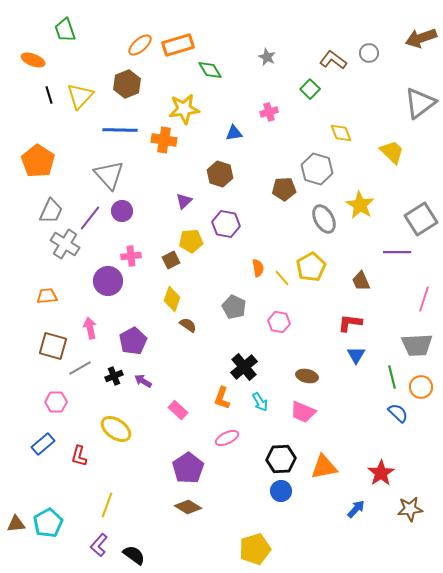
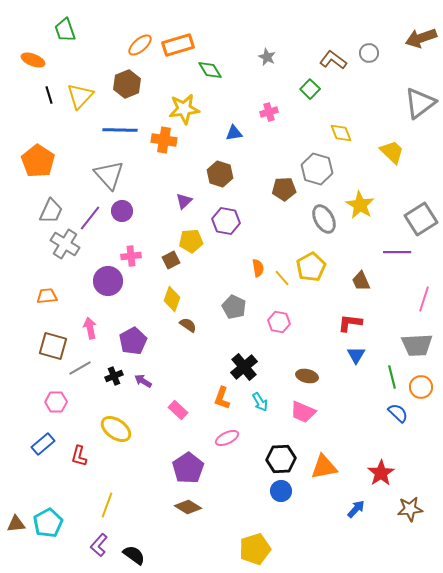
purple hexagon at (226, 224): moved 3 px up
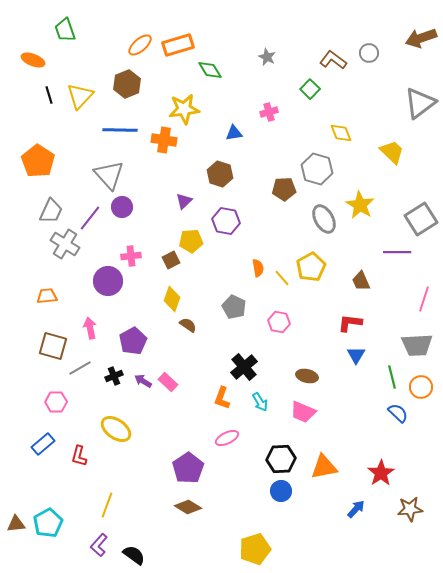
purple circle at (122, 211): moved 4 px up
pink rectangle at (178, 410): moved 10 px left, 28 px up
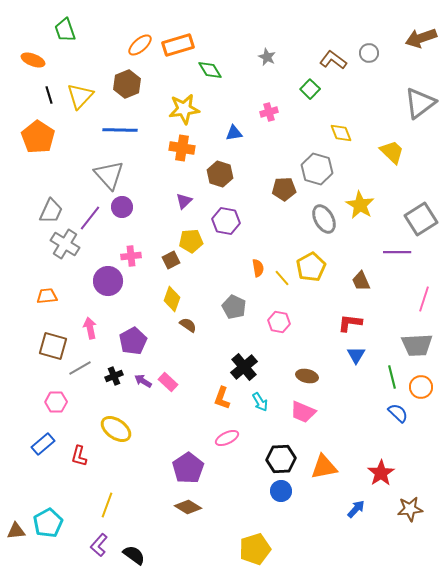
orange cross at (164, 140): moved 18 px right, 8 px down
orange pentagon at (38, 161): moved 24 px up
brown triangle at (16, 524): moved 7 px down
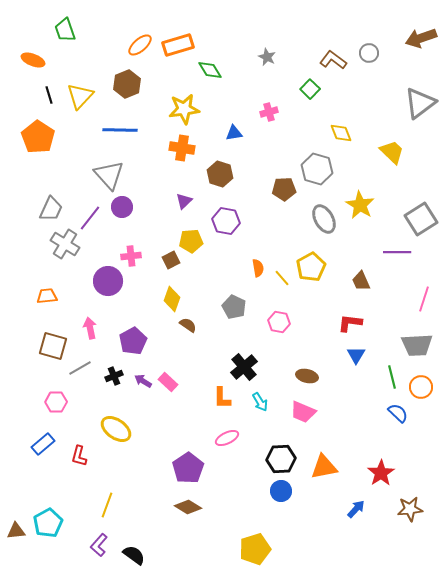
gray trapezoid at (51, 211): moved 2 px up
orange L-shape at (222, 398): rotated 20 degrees counterclockwise
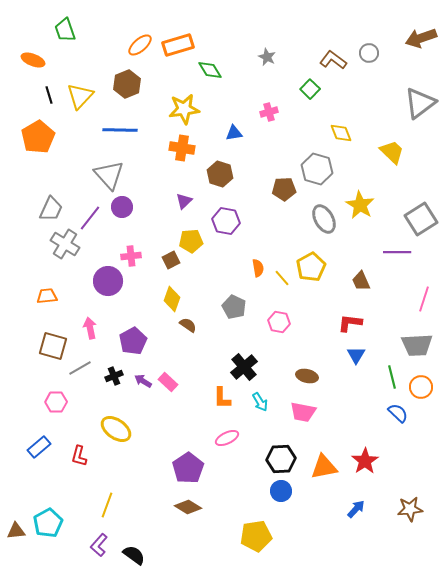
orange pentagon at (38, 137): rotated 8 degrees clockwise
pink trapezoid at (303, 412): rotated 12 degrees counterclockwise
blue rectangle at (43, 444): moved 4 px left, 3 px down
red star at (381, 473): moved 16 px left, 12 px up
yellow pentagon at (255, 549): moved 1 px right, 13 px up; rotated 8 degrees clockwise
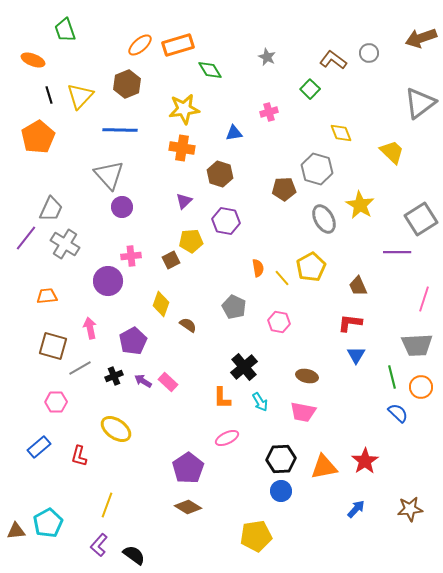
purple line at (90, 218): moved 64 px left, 20 px down
brown trapezoid at (361, 281): moved 3 px left, 5 px down
yellow diamond at (172, 299): moved 11 px left, 5 px down
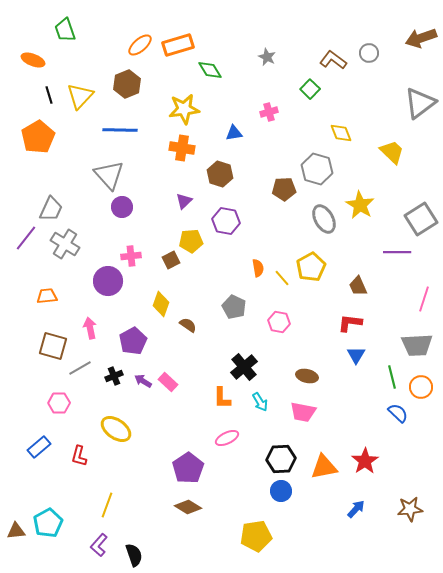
pink hexagon at (56, 402): moved 3 px right, 1 px down
black semicircle at (134, 555): rotated 35 degrees clockwise
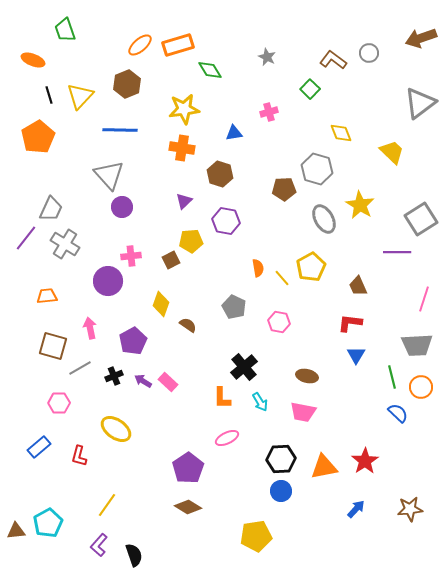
yellow line at (107, 505): rotated 15 degrees clockwise
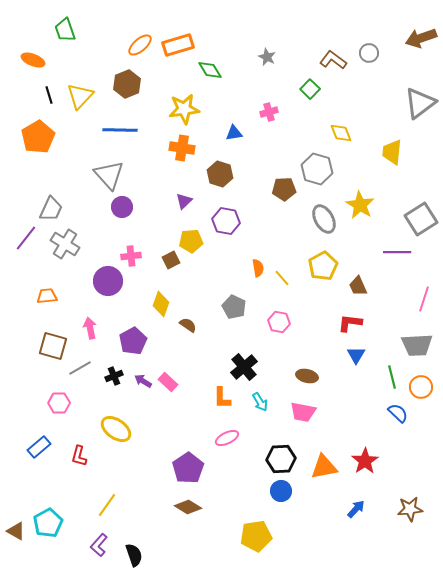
yellow trapezoid at (392, 152): rotated 128 degrees counterclockwise
yellow pentagon at (311, 267): moved 12 px right, 1 px up
brown triangle at (16, 531): rotated 36 degrees clockwise
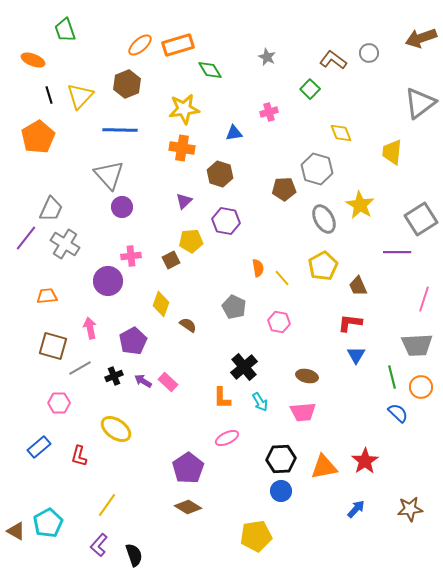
pink trapezoid at (303, 412): rotated 16 degrees counterclockwise
